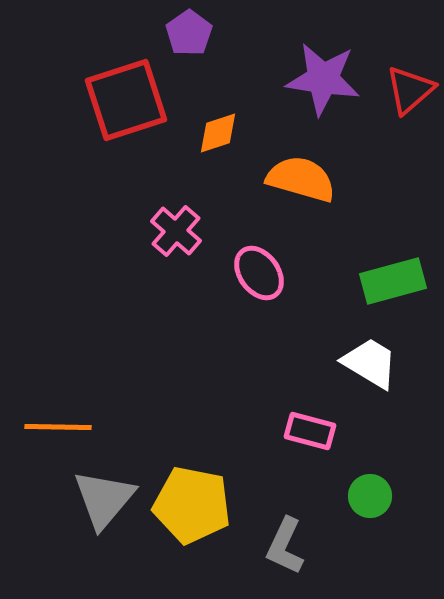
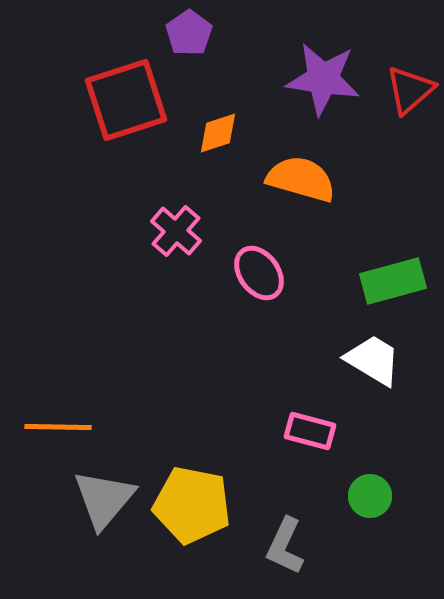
white trapezoid: moved 3 px right, 3 px up
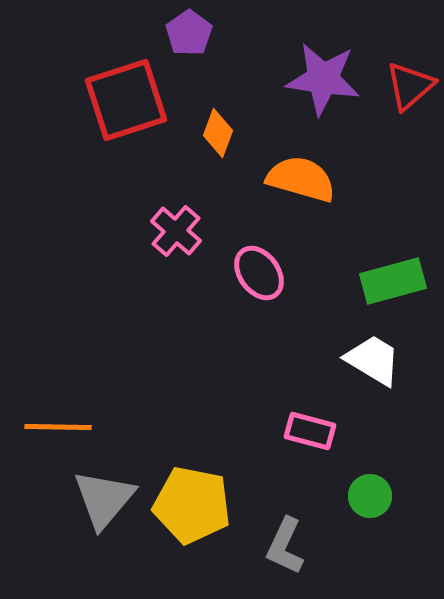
red triangle: moved 4 px up
orange diamond: rotated 51 degrees counterclockwise
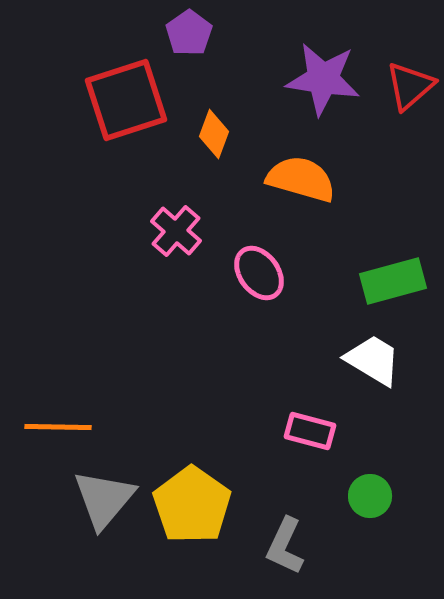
orange diamond: moved 4 px left, 1 px down
yellow pentagon: rotated 24 degrees clockwise
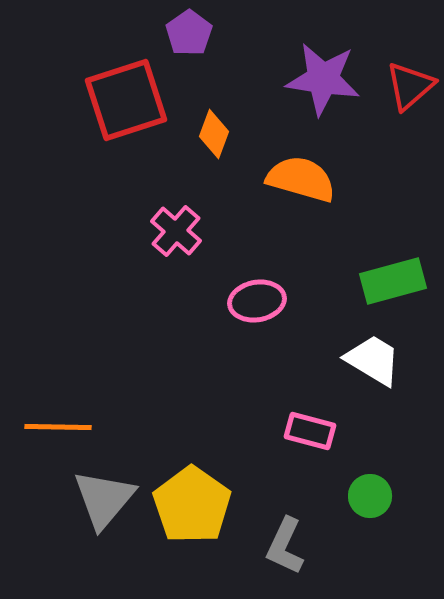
pink ellipse: moved 2 px left, 28 px down; rotated 64 degrees counterclockwise
